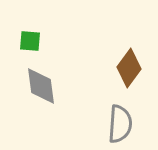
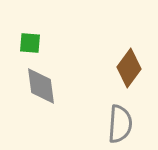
green square: moved 2 px down
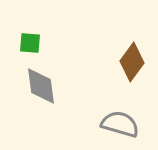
brown diamond: moved 3 px right, 6 px up
gray semicircle: rotated 78 degrees counterclockwise
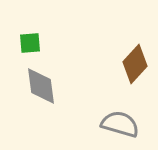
green square: rotated 10 degrees counterclockwise
brown diamond: moved 3 px right, 2 px down; rotated 6 degrees clockwise
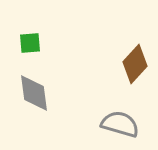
gray diamond: moved 7 px left, 7 px down
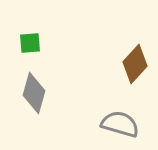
gray diamond: rotated 24 degrees clockwise
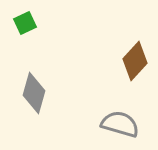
green square: moved 5 px left, 20 px up; rotated 20 degrees counterclockwise
brown diamond: moved 3 px up
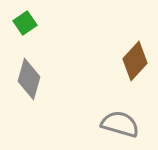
green square: rotated 10 degrees counterclockwise
gray diamond: moved 5 px left, 14 px up
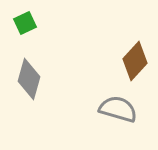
green square: rotated 10 degrees clockwise
gray semicircle: moved 2 px left, 15 px up
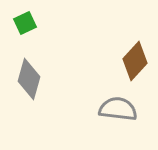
gray semicircle: rotated 9 degrees counterclockwise
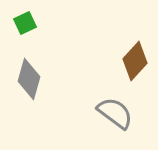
gray semicircle: moved 3 px left, 4 px down; rotated 30 degrees clockwise
